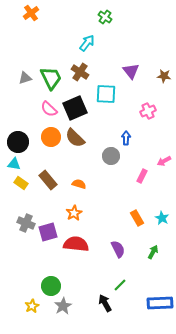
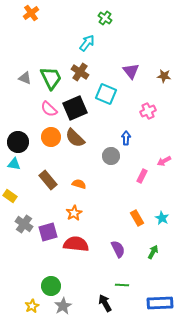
green cross: moved 1 px down
gray triangle: rotated 40 degrees clockwise
cyan square: rotated 20 degrees clockwise
yellow rectangle: moved 11 px left, 13 px down
gray cross: moved 2 px left, 1 px down; rotated 12 degrees clockwise
green line: moved 2 px right; rotated 48 degrees clockwise
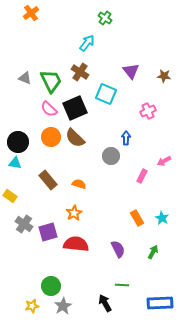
green trapezoid: moved 3 px down
cyan triangle: moved 1 px right, 1 px up
yellow star: rotated 16 degrees clockwise
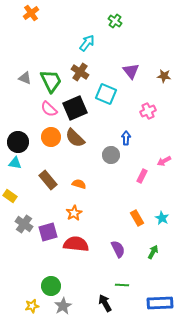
green cross: moved 10 px right, 3 px down
gray circle: moved 1 px up
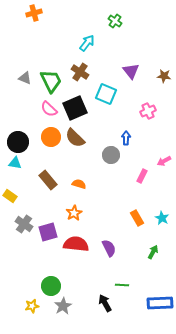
orange cross: moved 3 px right; rotated 21 degrees clockwise
purple semicircle: moved 9 px left, 1 px up
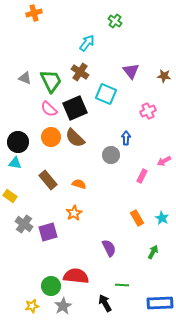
red semicircle: moved 32 px down
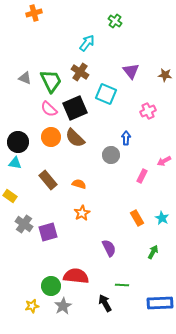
brown star: moved 1 px right, 1 px up
orange star: moved 8 px right
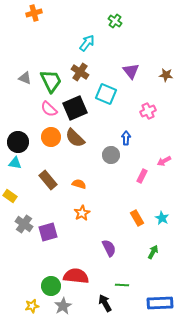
brown star: moved 1 px right
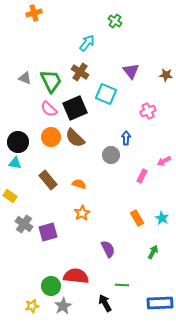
purple semicircle: moved 1 px left, 1 px down
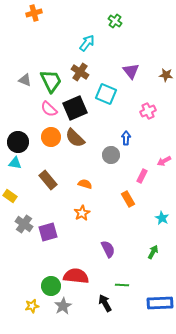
gray triangle: moved 2 px down
orange semicircle: moved 6 px right
orange rectangle: moved 9 px left, 19 px up
